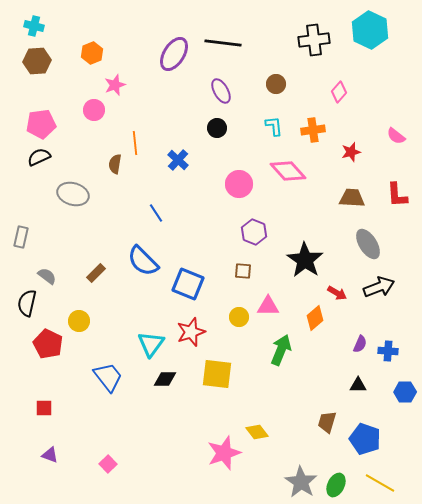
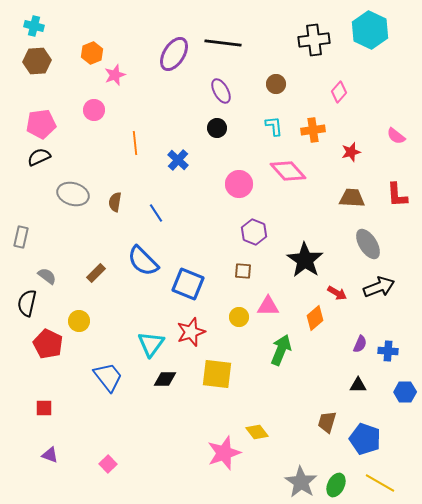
pink star at (115, 85): moved 10 px up
brown semicircle at (115, 164): moved 38 px down
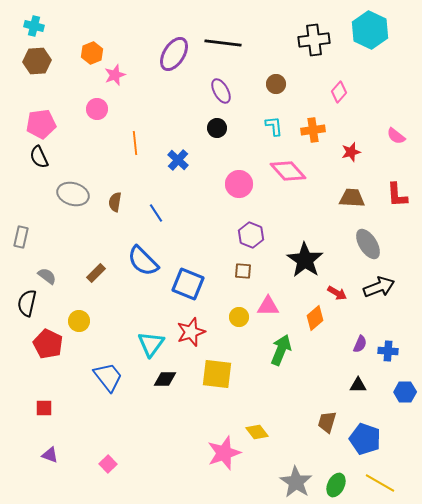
pink circle at (94, 110): moved 3 px right, 1 px up
black semicircle at (39, 157): rotated 90 degrees counterclockwise
purple hexagon at (254, 232): moved 3 px left, 3 px down
gray star at (301, 482): moved 5 px left
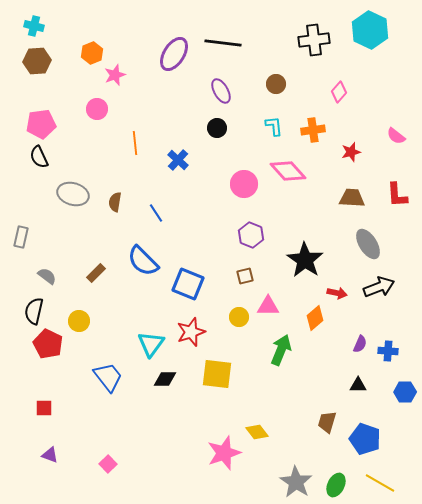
pink circle at (239, 184): moved 5 px right
brown square at (243, 271): moved 2 px right, 5 px down; rotated 18 degrees counterclockwise
red arrow at (337, 293): rotated 18 degrees counterclockwise
black semicircle at (27, 303): moved 7 px right, 8 px down
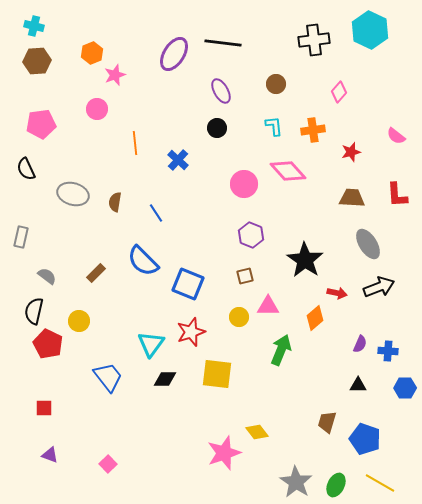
black semicircle at (39, 157): moved 13 px left, 12 px down
blue hexagon at (405, 392): moved 4 px up
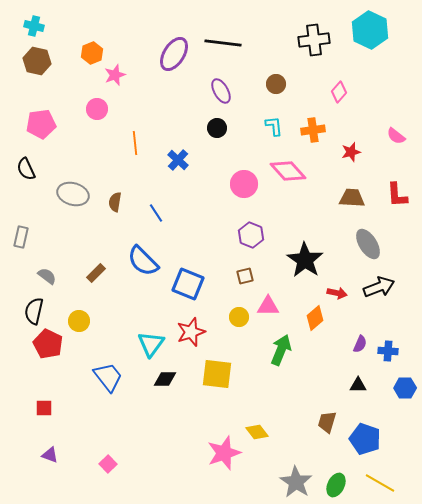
brown hexagon at (37, 61): rotated 16 degrees clockwise
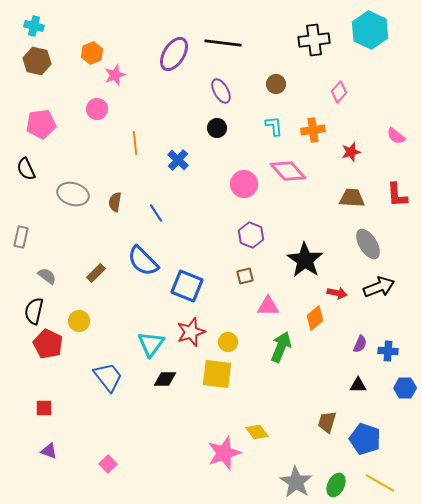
blue square at (188, 284): moved 1 px left, 2 px down
yellow circle at (239, 317): moved 11 px left, 25 px down
green arrow at (281, 350): moved 3 px up
purple triangle at (50, 455): moved 1 px left, 4 px up
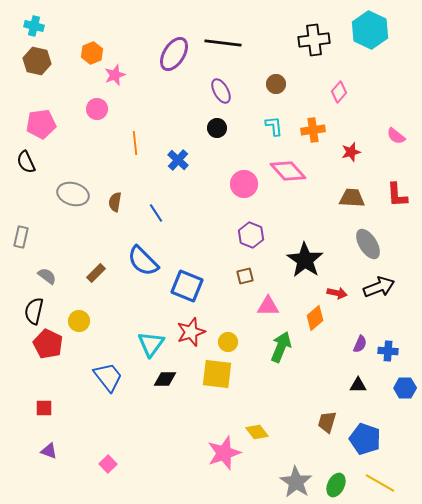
black semicircle at (26, 169): moved 7 px up
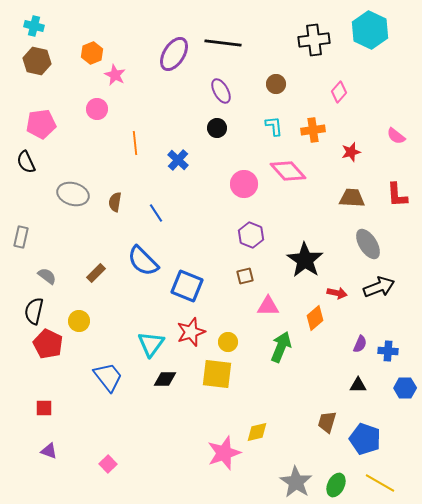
pink star at (115, 75): rotated 25 degrees counterclockwise
yellow diamond at (257, 432): rotated 65 degrees counterclockwise
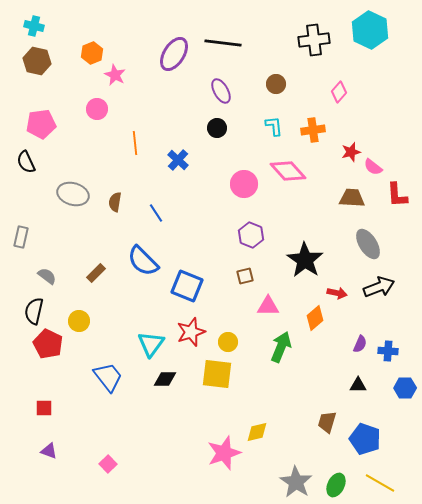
pink semicircle at (396, 136): moved 23 px left, 31 px down
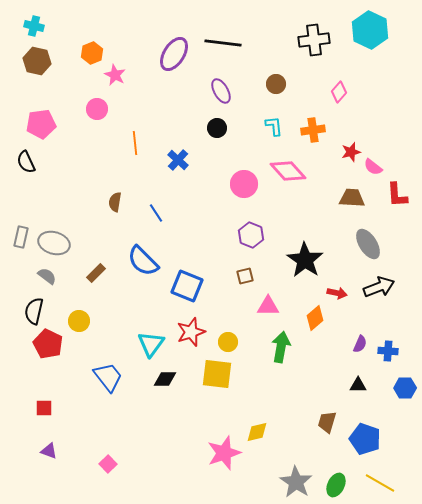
gray ellipse at (73, 194): moved 19 px left, 49 px down
green arrow at (281, 347): rotated 12 degrees counterclockwise
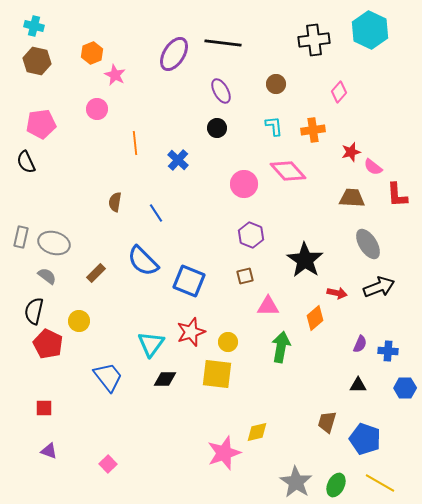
blue square at (187, 286): moved 2 px right, 5 px up
